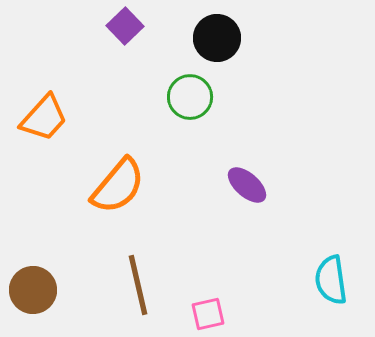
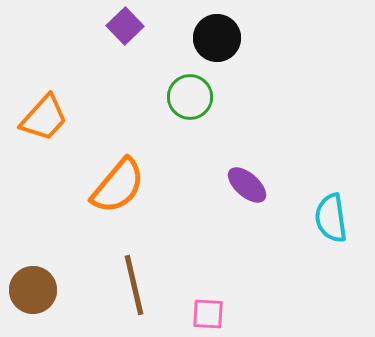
cyan semicircle: moved 62 px up
brown line: moved 4 px left
pink square: rotated 16 degrees clockwise
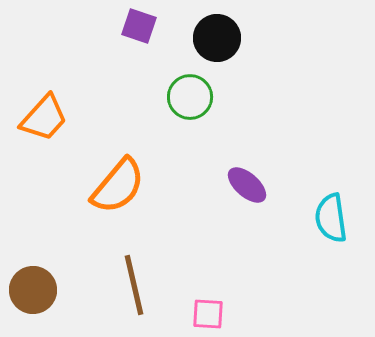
purple square: moved 14 px right; rotated 27 degrees counterclockwise
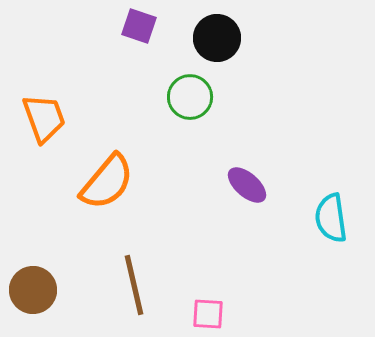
orange trapezoid: rotated 62 degrees counterclockwise
orange semicircle: moved 11 px left, 4 px up
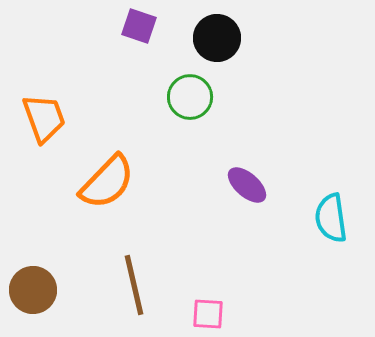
orange semicircle: rotated 4 degrees clockwise
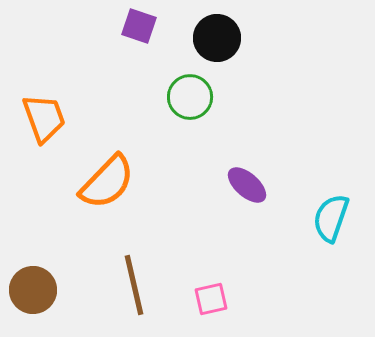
cyan semicircle: rotated 27 degrees clockwise
pink square: moved 3 px right, 15 px up; rotated 16 degrees counterclockwise
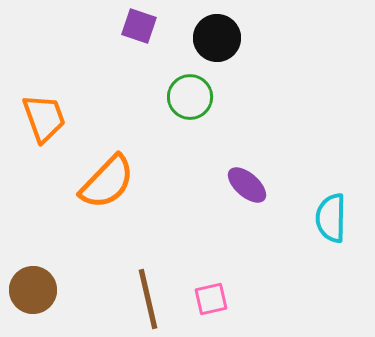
cyan semicircle: rotated 18 degrees counterclockwise
brown line: moved 14 px right, 14 px down
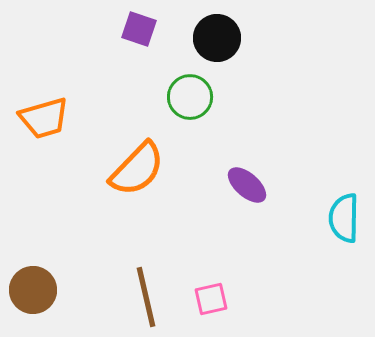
purple square: moved 3 px down
orange trapezoid: rotated 94 degrees clockwise
orange semicircle: moved 30 px right, 13 px up
cyan semicircle: moved 13 px right
brown line: moved 2 px left, 2 px up
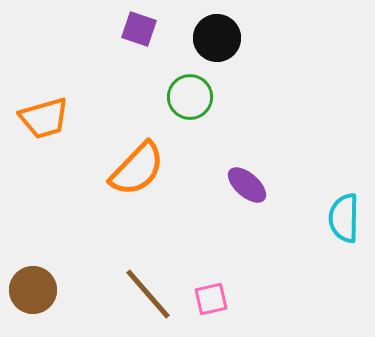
brown line: moved 2 px right, 3 px up; rotated 28 degrees counterclockwise
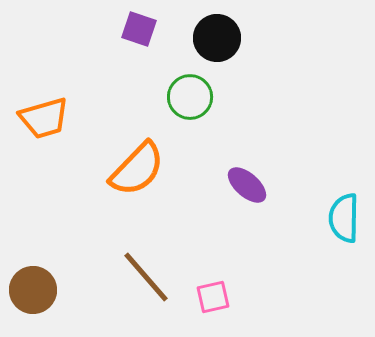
brown line: moved 2 px left, 17 px up
pink square: moved 2 px right, 2 px up
